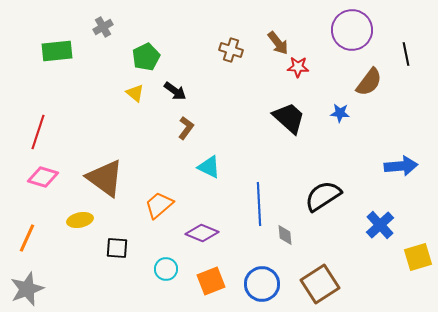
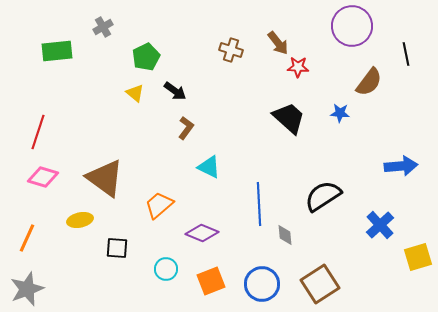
purple circle: moved 4 px up
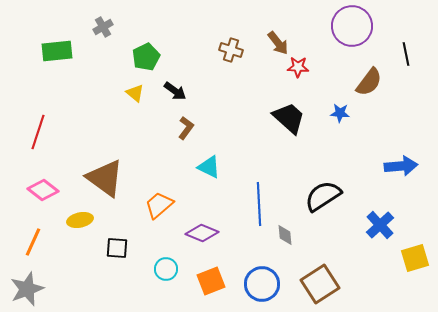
pink diamond: moved 13 px down; rotated 20 degrees clockwise
orange line: moved 6 px right, 4 px down
yellow square: moved 3 px left, 1 px down
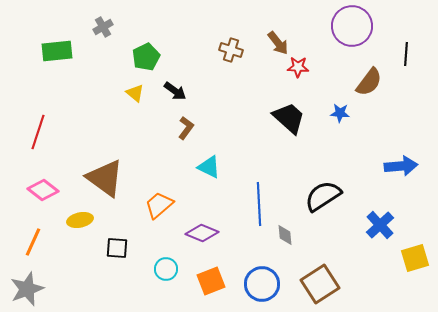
black line: rotated 15 degrees clockwise
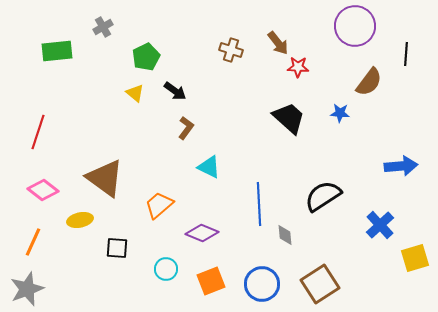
purple circle: moved 3 px right
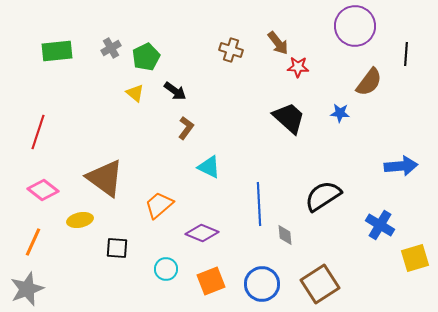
gray cross: moved 8 px right, 21 px down
blue cross: rotated 16 degrees counterclockwise
